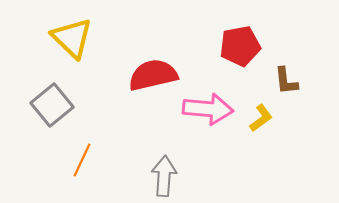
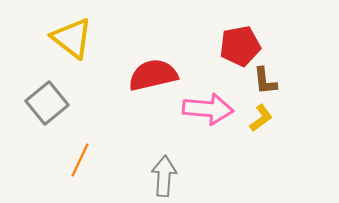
yellow triangle: rotated 6 degrees counterclockwise
brown L-shape: moved 21 px left
gray square: moved 5 px left, 2 px up
orange line: moved 2 px left
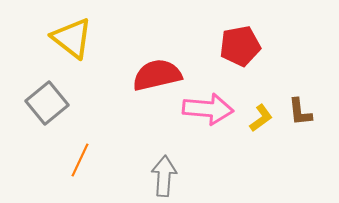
red semicircle: moved 4 px right
brown L-shape: moved 35 px right, 31 px down
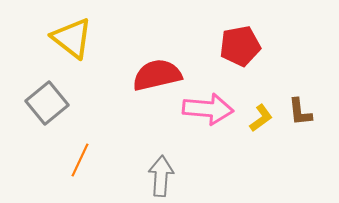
gray arrow: moved 3 px left
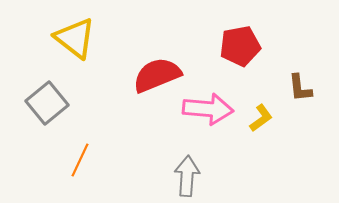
yellow triangle: moved 3 px right
red semicircle: rotated 9 degrees counterclockwise
brown L-shape: moved 24 px up
gray arrow: moved 26 px right
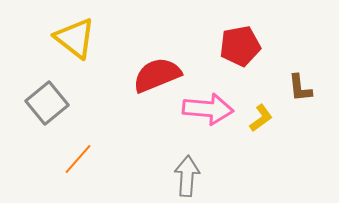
orange line: moved 2 px left, 1 px up; rotated 16 degrees clockwise
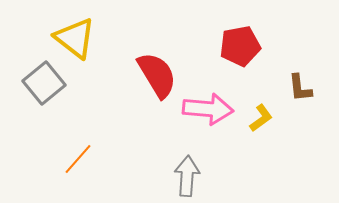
red semicircle: rotated 81 degrees clockwise
gray square: moved 3 px left, 20 px up
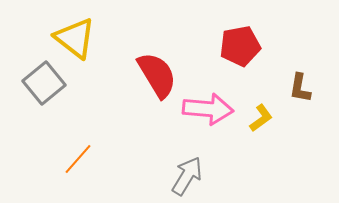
brown L-shape: rotated 16 degrees clockwise
gray arrow: rotated 27 degrees clockwise
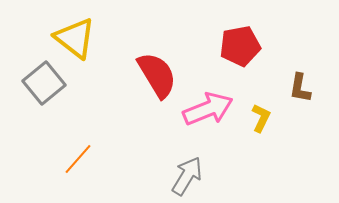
pink arrow: rotated 27 degrees counterclockwise
yellow L-shape: rotated 28 degrees counterclockwise
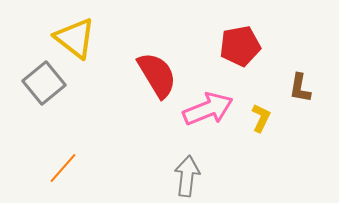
orange line: moved 15 px left, 9 px down
gray arrow: rotated 24 degrees counterclockwise
